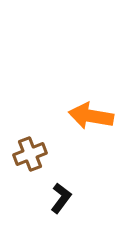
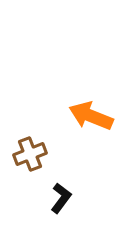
orange arrow: rotated 12 degrees clockwise
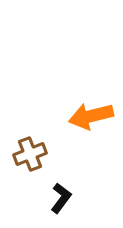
orange arrow: rotated 36 degrees counterclockwise
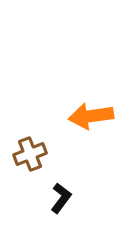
orange arrow: rotated 6 degrees clockwise
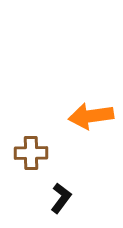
brown cross: moved 1 px right, 1 px up; rotated 20 degrees clockwise
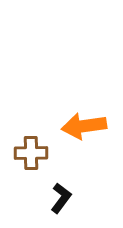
orange arrow: moved 7 px left, 10 px down
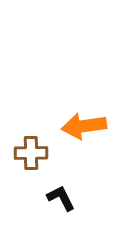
black L-shape: rotated 64 degrees counterclockwise
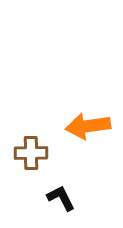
orange arrow: moved 4 px right
